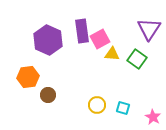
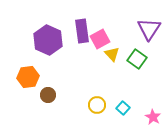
yellow triangle: rotated 42 degrees clockwise
cyan square: rotated 24 degrees clockwise
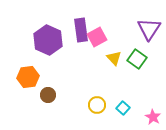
purple rectangle: moved 1 px left, 1 px up
pink square: moved 3 px left, 2 px up
yellow triangle: moved 2 px right, 4 px down
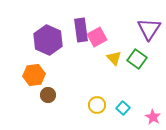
orange hexagon: moved 6 px right, 2 px up
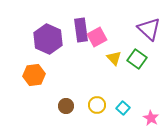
purple triangle: rotated 20 degrees counterclockwise
purple hexagon: moved 1 px up
brown circle: moved 18 px right, 11 px down
pink star: moved 2 px left, 1 px down
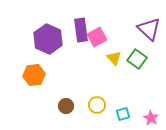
cyan square: moved 6 px down; rotated 32 degrees clockwise
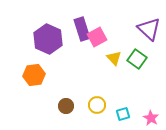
purple rectangle: moved 1 px right, 1 px up; rotated 10 degrees counterclockwise
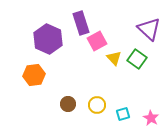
purple rectangle: moved 1 px left, 6 px up
pink square: moved 4 px down
brown circle: moved 2 px right, 2 px up
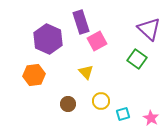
purple rectangle: moved 1 px up
yellow triangle: moved 28 px left, 14 px down
yellow circle: moved 4 px right, 4 px up
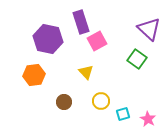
purple hexagon: rotated 12 degrees counterclockwise
brown circle: moved 4 px left, 2 px up
pink star: moved 3 px left, 1 px down
